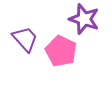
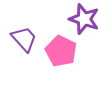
purple trapezoid: moved 1 px left
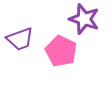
purple trapezoid: moved 4 px left; rotated 112 degrees clockwise
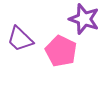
purple trapezoid: rotated 64 degrees clockwise
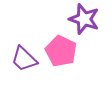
purple trapezoid: moved 4 px right, 20 px down
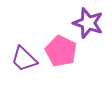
purple star: moved 4 px right, 4 px down
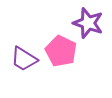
purple trapezoid: rotated 12 degrees counterclockwise
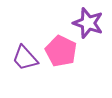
purple trapezoid: moved 1 px right, 1 px up; rotated 16 degrees clockwise
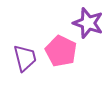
purple trapezoid: rotated 152 degrees counterclockwise
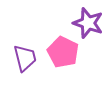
pink pentagon: moved 2 px right, 1 px down
